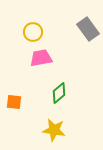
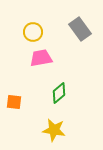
gray rectangle: moved 8 px left
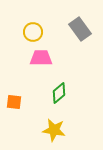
pink trapezoid: rotated 10 degrees clockwise
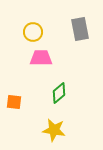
gray rectangle: rotated 25 degrees clockwise
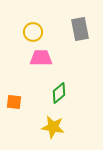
yellow star: moved 1 px left, 3 px up
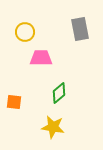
yellow circle: moved 8 px left
